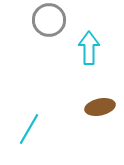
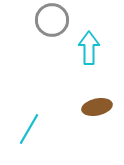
gray circle: moved 3 px right
brown ellipse: moved 3 px left
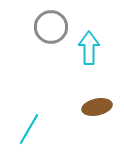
gray circle: moved 1 px left, 7 px down
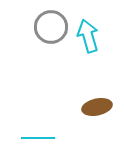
cyan arrow: moved 1 px left, 12 px up; rotated 16 degrees counterclockwise
cyan line: moved 9 px right, 9 px down; rotated 60 degrees clockwise
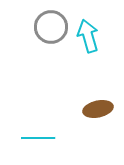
brown ellipse: moved 1 px right, 2 px down
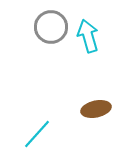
brown ellipse: moved 2 px left
cyan line: moved 1 px left, 4 px up; rotated 48 degrees counterclockwise
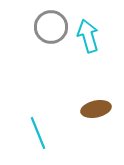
cyan line: moved 1 px right, 1 px up; rotated 64 degrees counterclockwise
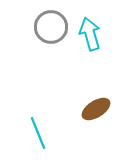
cyan arrow: moved 2 px right, 2 px up
brown ellipse: rotated 20 degrees counterclockwise
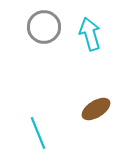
gray circle: moved 7 px left
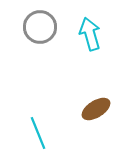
gray circle: moved 4 px left
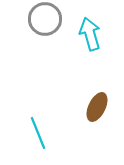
gray circle: moved 5 px right, 8 px up
brown ellipse: moved 1 px right, 2 px up; rotated 32 degrees counterclockwise
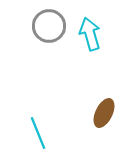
gray circle: moved 4 px right, 7 px down
brown ellipse: moved 7 px right, 6 px down
